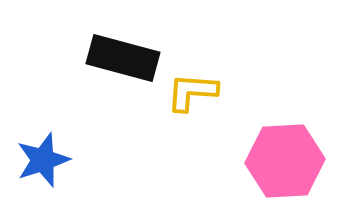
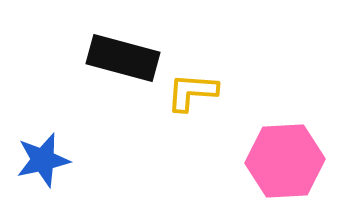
blue star: rotated 6 degrees clockwise
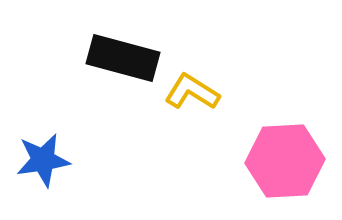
yellow L-shape: rotated 28 degrees clockwise
blue star: rotated 4 degrees clockwise
